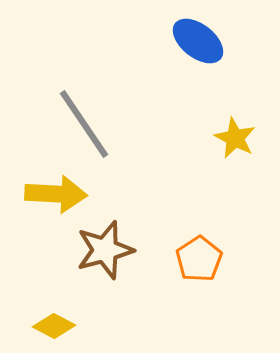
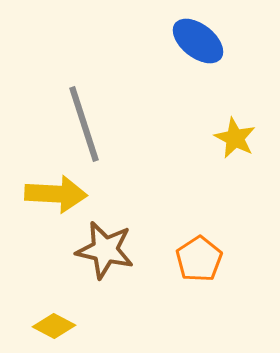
gray line: rotated 16 degrees clockwise
brown star: rotated 28 degrees clockwise
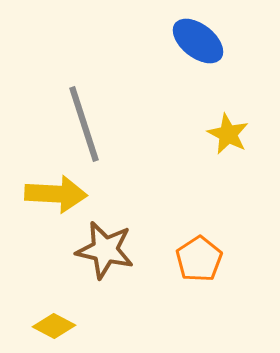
yellow star: moved 7 px left, 4 px up
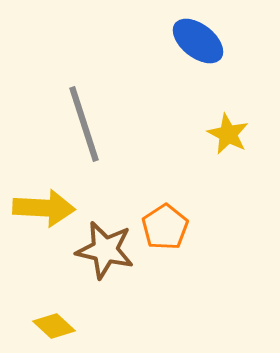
yellow arrow: moved 12 px left, 14 px down
orange pentagon: moved 34 px left, 32 px up
yellow diamond: rotated 15 degrees clockwise
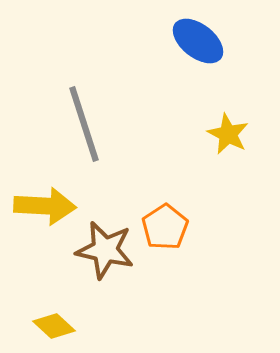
yellow arrow: moved 1 px right, 2 px up
